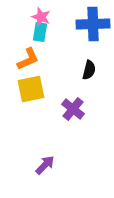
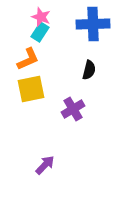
cyan rectangle: rotated 24 degrees clockwise
purple cross: rotated 20 degrees clockwise
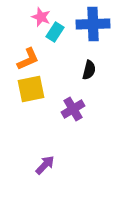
cyan rectangle: moved 15 px right
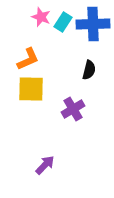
cyan rectangle: moved 8 px right, 10 px up
yellow square: rotated 12 degrees clockwise
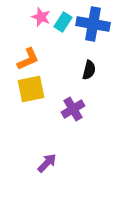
blue cross: rotated 12 degrees clockwise
yellow square: rotated 12 degrees counterclockwise
purple arrow: moved 2 px right, 2 px up
